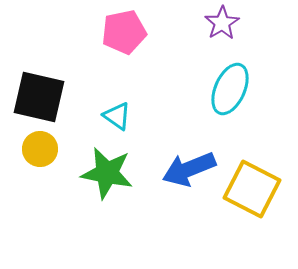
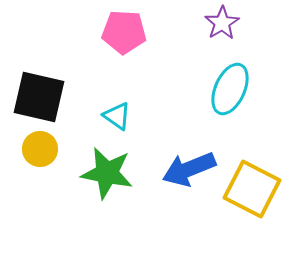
pink pentagon: rotated 15 degrees clockwise
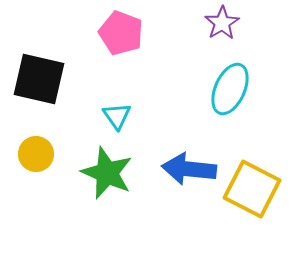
pink pentagon: moved 3 px left, 1 px down; rotated 18 degrees clockwise
black square: moved 18 px up
cyan triangle: rotated 20 degrees clockwise
yellow circle: moved 4 px left, 5 px down
blue arrow: rotated 28 degrees clockwise
green star: rotated 12 degrees clockwise
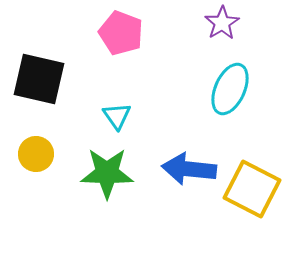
green star: rotated 22 degrees counterclockwise
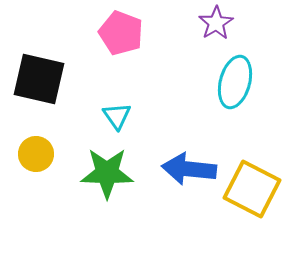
purple star: moved 6 px left
cyan ellipse: moved 5 px right, 7 px up; rotated 9 degrees counterclockwise
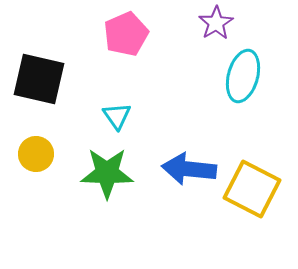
pink pentagon: moved 5 px right, 1 px down; rotated 27 degrees clockwise
cyan ellipse: moved 8 px right, 6 px up
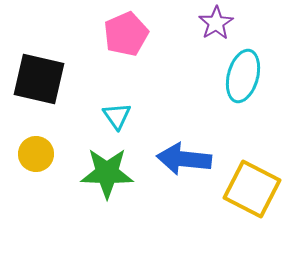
blue arrow: moved 5 px left, 10 px up
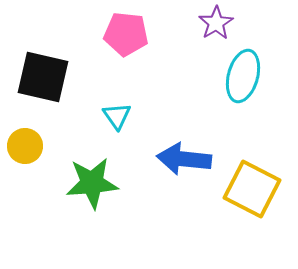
pink pentagon: rotated 30 degrees clockwise
black square: moved 4 px right, 2 px up
yellow circle: moved 11 px left, 8 px up
green star: moved 15 px left, 10 px down; rotated 6 degrees counterclockwise
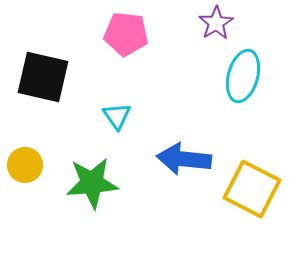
yellow circle: moved 19 px down
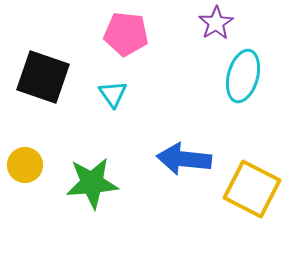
black square: rotated 6 degrees clockwise
cyan triangle: moved 4 px left, 22 px up
